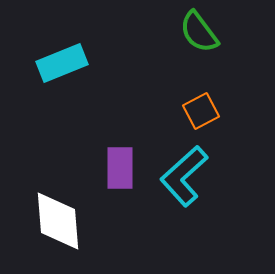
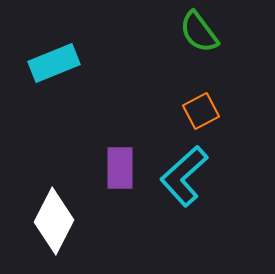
cyan rectangle: moved 8 px left
white diamond: moved 4 px left; rotated 32 degrees clockwise
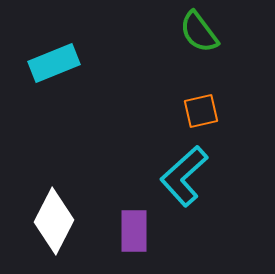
orange square: rotated 15 degrees clockwise
purple rectangle: moved 14 px right, 63 px down
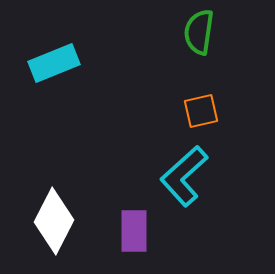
green semicircle: rotated 45 degrees clockwise
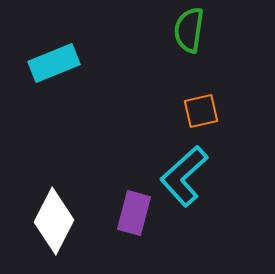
green semicircle: moved 10 px left, 2 px up
purple rectangle: moved 18 px up; rotated 15 degrees clockwise
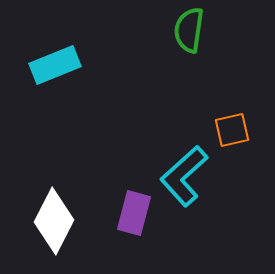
cyan rectangle: moved 1 px right, 2 px down
orange square: moved 31 px right, 19 px down
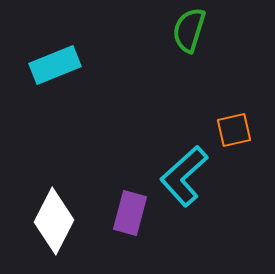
green semicircle: rotated 9 degrees clockwise
orange square: moved 2 px right
purple rectangle: moved 4 px left
